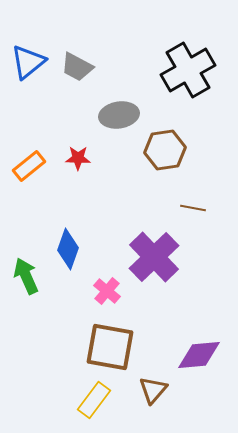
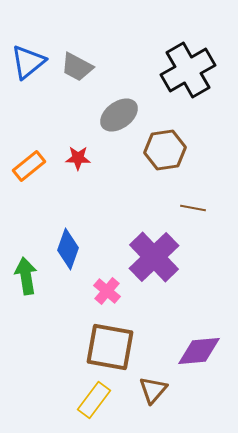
gray ellipse: rotated 27 degrees counterclockwise
green arrow: rotated 15 degrees clockwise
purple diamond: moved 4 px up
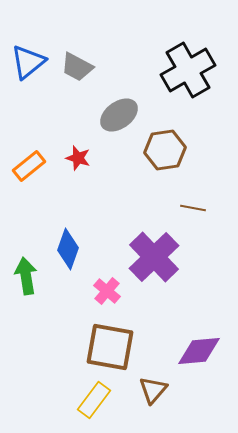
red star: rotated 15 degrees clockwise
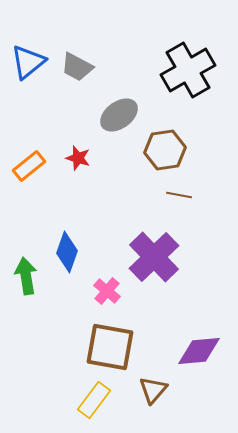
brown line: moved 14 px left, 13 px up
blue diamond: moved 1 px left, 3 px down
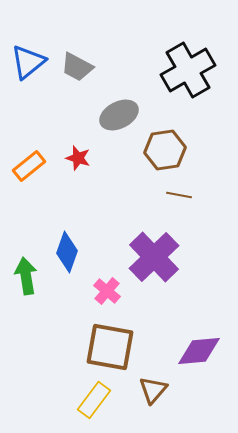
gray ellipse: rotated 9 degrees clockwise
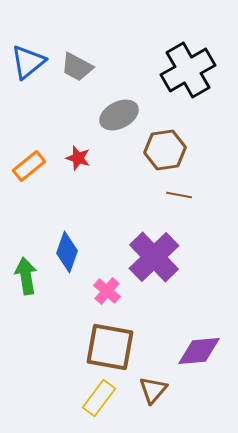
yellow rectangle: moved 5 px right, 2 px up
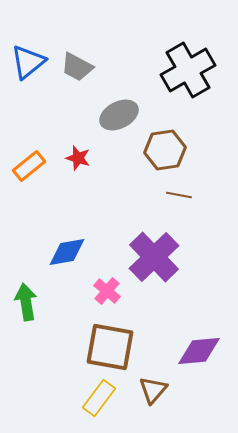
blue diamond: rotated 60 degrees clockwise
green arrow: moved 26 px down
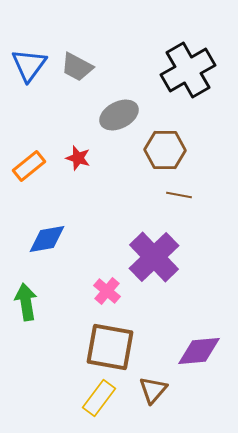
blue triangle: moved 1 px right, 3 px down; rotated 15 degrees counterclockwise
brown hexagon: rotated 9 degrees clockwise
blue diamond: moved 20 px left, 13 px up
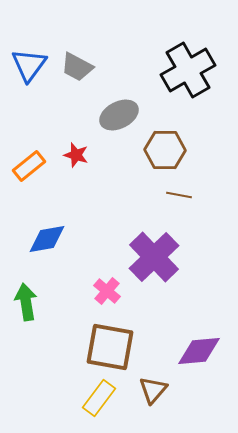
red star: moved 2 px left, 3 px up
